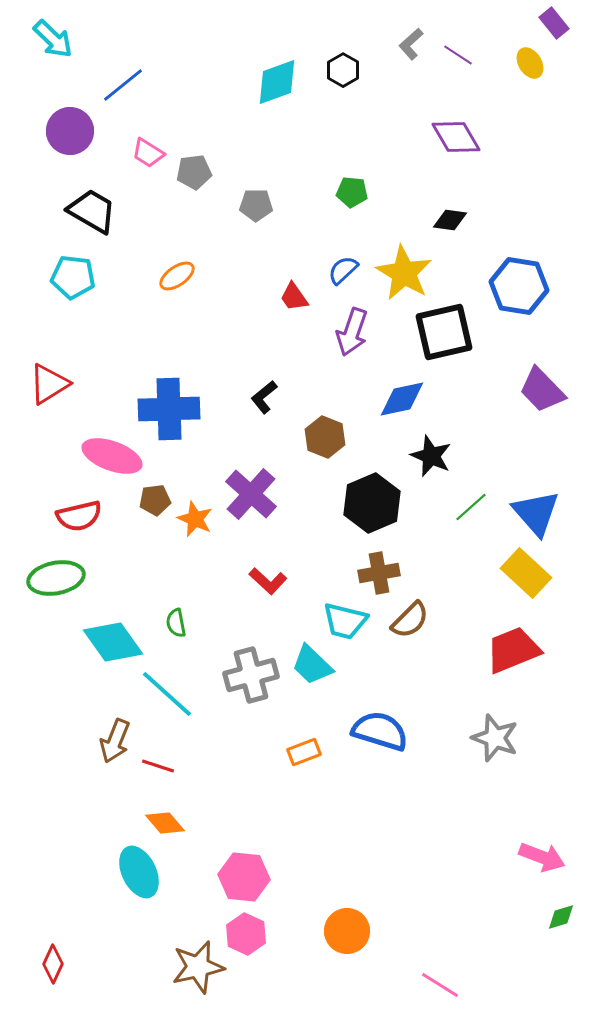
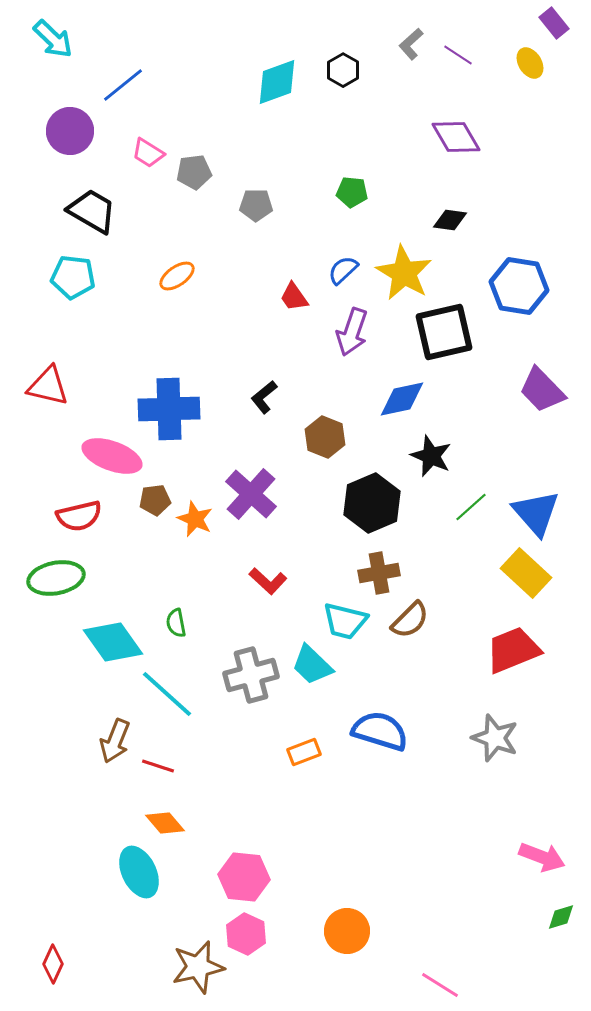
red triangle at (49, 384): moved 1 px left, 2 px down; rotated 45 degrees clockwise
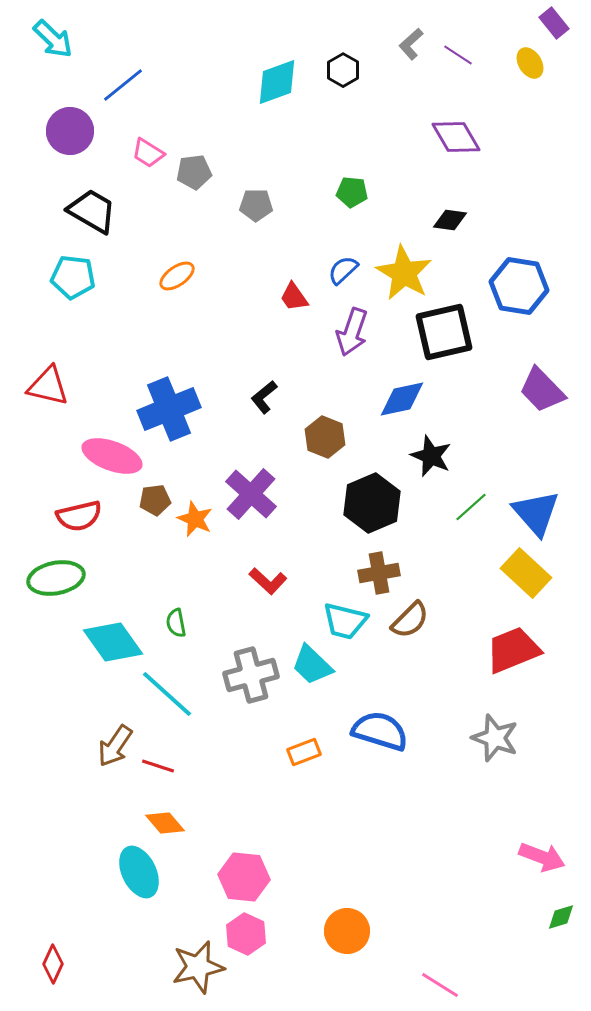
blue cross at (169, 409): rotated 20 degrees counterclockwise
brown arrow at (115, 741): moved 5 px down; rotated 12 degrees clockwise
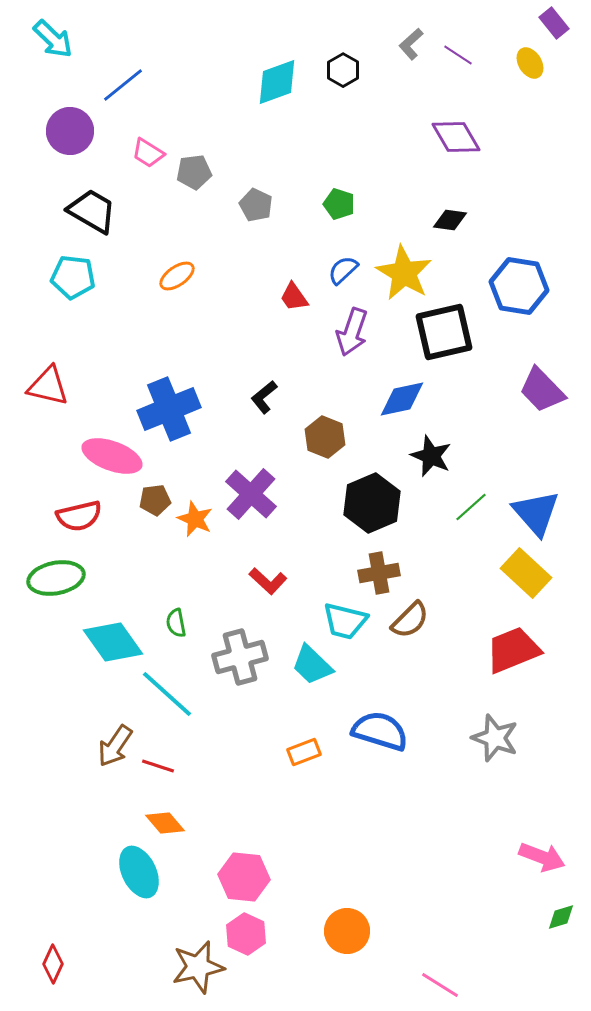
green pentagon at (352, 192): moved 13 px left, 12 px down; rotated 12 degrees clockwise
gray pentagon at (256, 205): rotated 24 degrees clockwise
gray cross at (251, 675): moved 11 px left, 18 px up
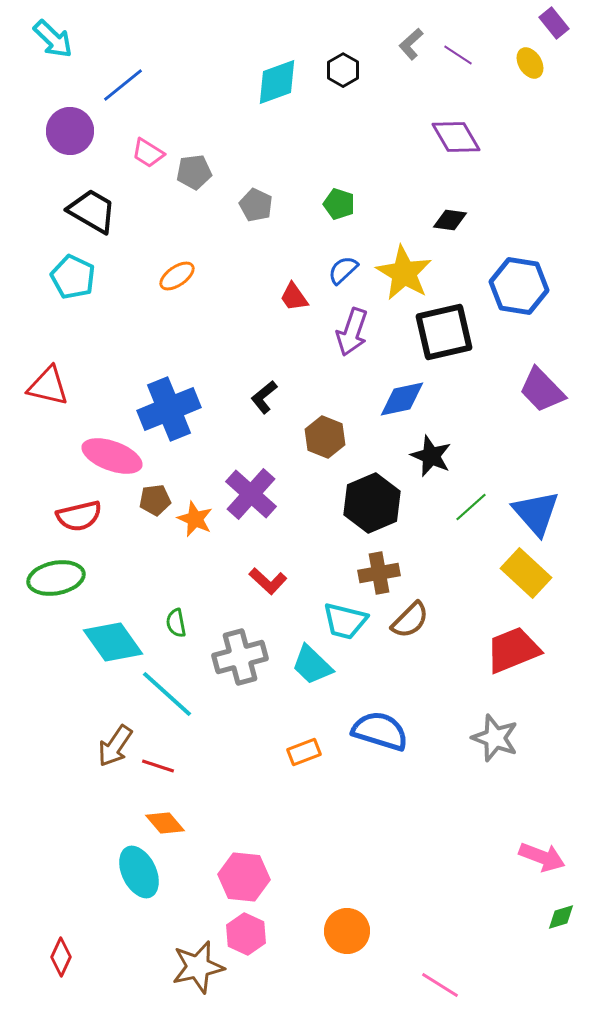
cyan pentagon at (73, 277): rotated 18 degrees clockwise
red diamond at (53, 964): moved 8 px right, 7 px up
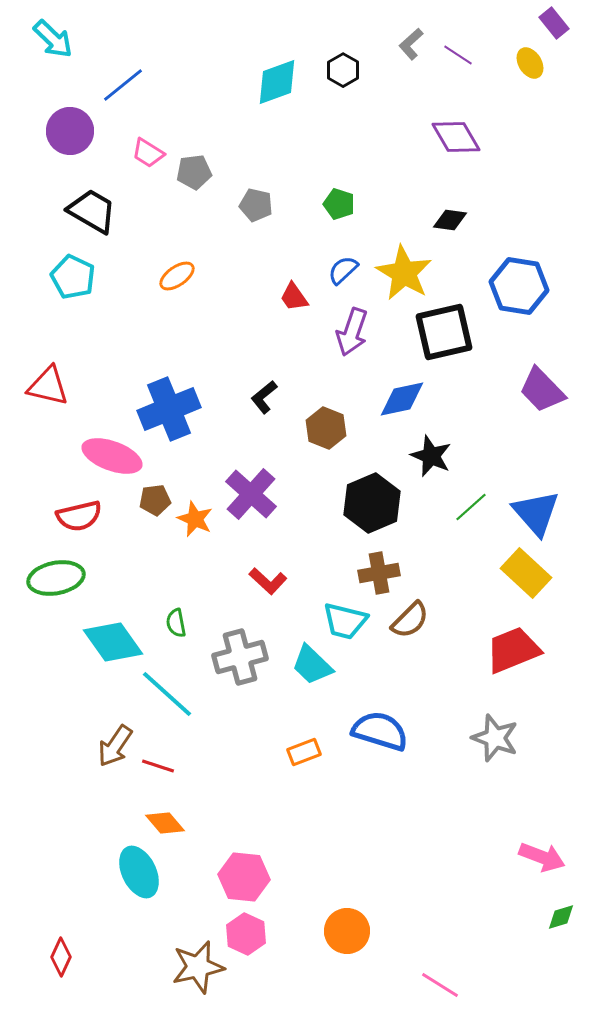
gray pentagon at (256, 205): rotated 12 degrees counterclockwise
brown hexagon at (325, 437): moved 1 px right, 9 px up
